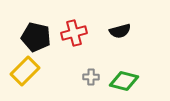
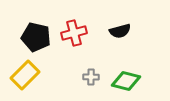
yellow rectangle: moved 4 px down
green diamond: moved 2 px right
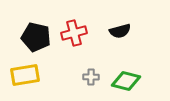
yellow rectangle: rotated 36 degrees clockwise
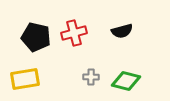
black semicircle: moved 2 px right
yellow rectangle: moved 4 px down
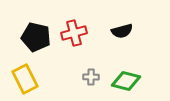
yellow rectangle: rotated 72 degrees clockwise
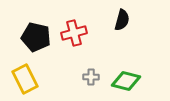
black semicircle: moved 11 px up; rotated 60 degrees counterclockwise
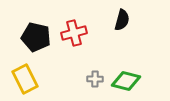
gray cross: moved 4 px right, 2 px down
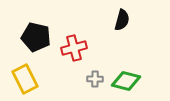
red cross: moved 15 px down
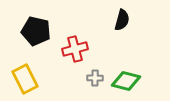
black pentagon: moved 6 px up
red cross: moved 1 px right, 1 px down
gray cross: moved 1 px up
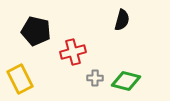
red cross: moved 2 px left, 3 px down
yellow rectangle: moved 5 px left
